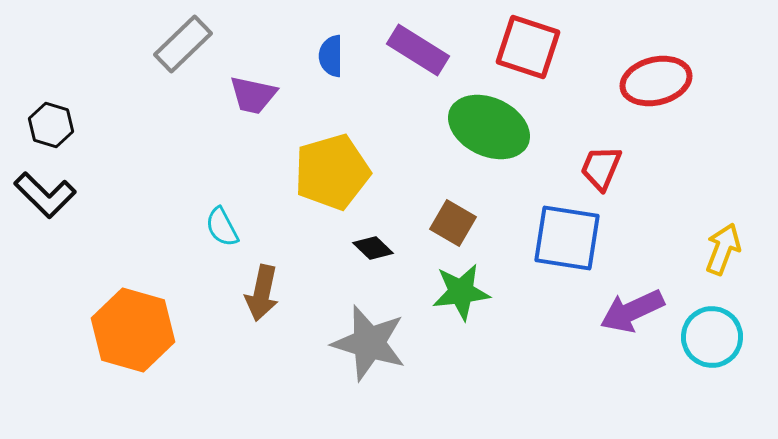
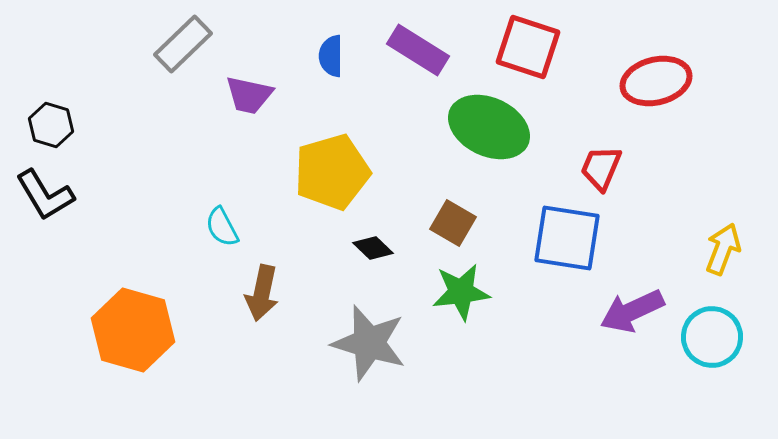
purple trapezoid: moved 4 px left
black L-shape: rotated 14 degrees clockwise
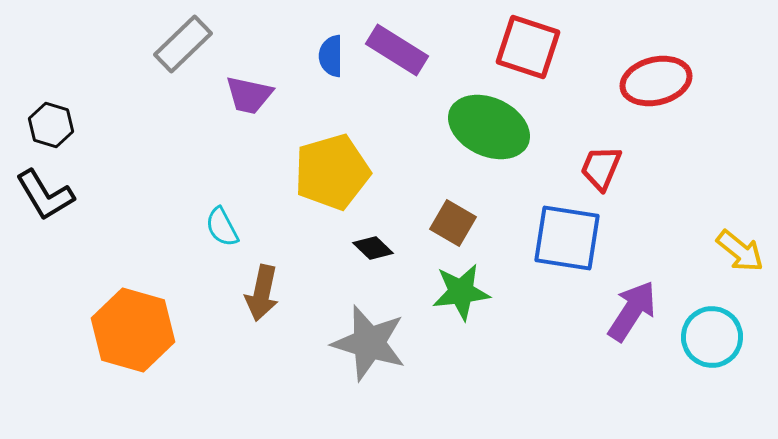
purple rectangle: moved 21 px left
yellow arrow: moved 17 px right, 2 px down; rotated 108 degrees clockwise
purple arrow: rotated 148 degrees clockwise
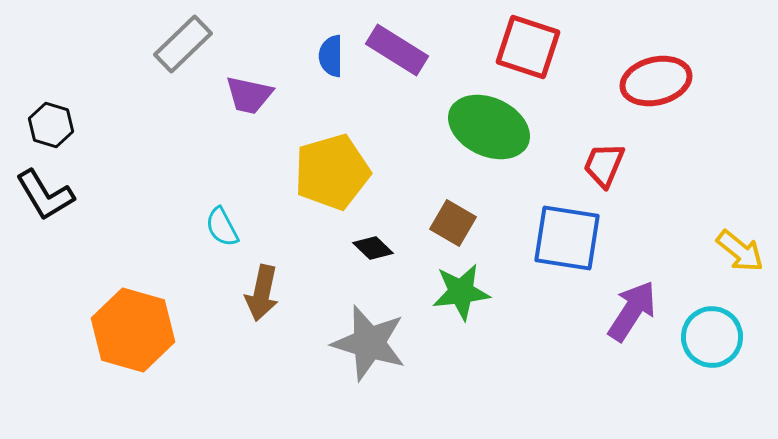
red trapezoid: moved 3 px right, 3 px up
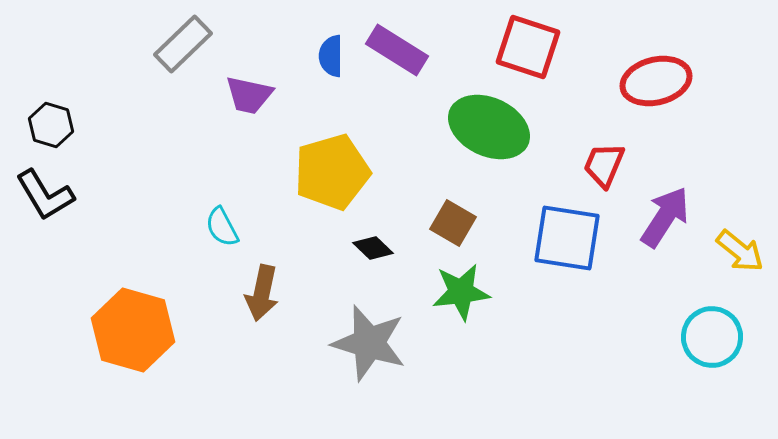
purple arrow: moved 33 px right, 94 px up
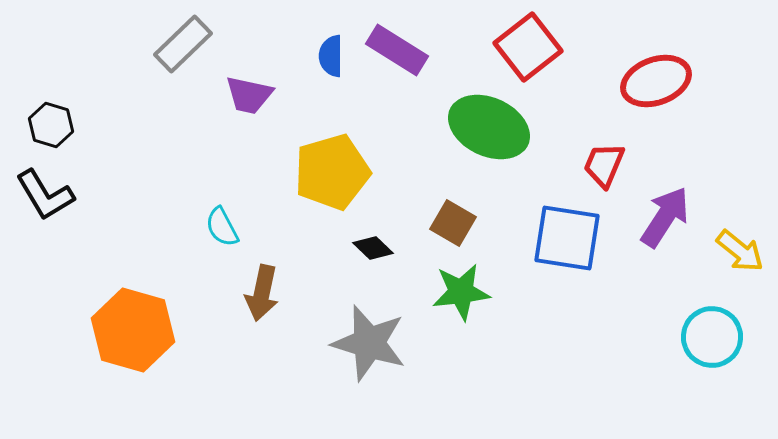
red square: rotated 34 degrees clockwise
red ellipse: rotated 6 degrees counterclockwise
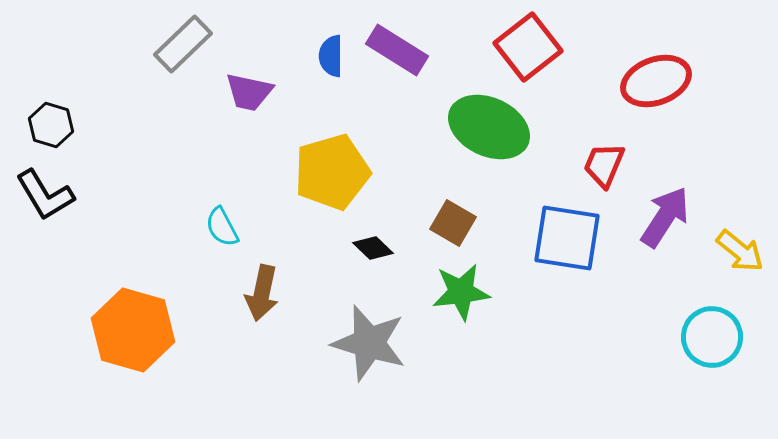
purple trapezoid: moved 3 px up
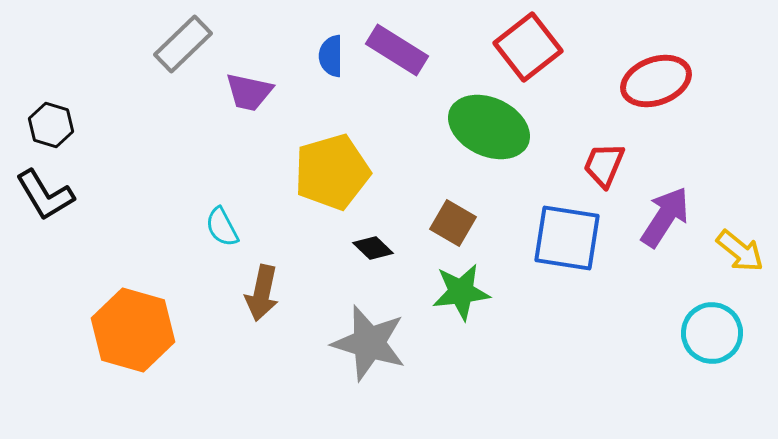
cyan circle: moved 4 px up
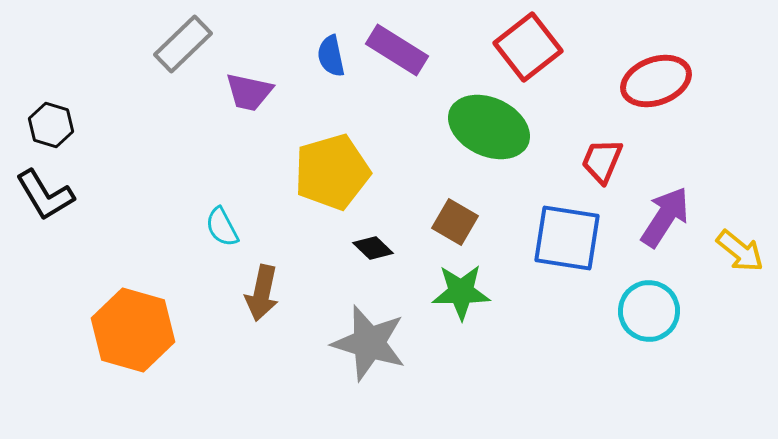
blue semicircle: rotated 12 degrees counterclockwise
red trapezoid: moved 2 px left, 4 px up
brown square: moved 2 px right, 1 px up
green star: rotated 6 degrees clockwise
cyan circle: moved 63 px left, 22 px up
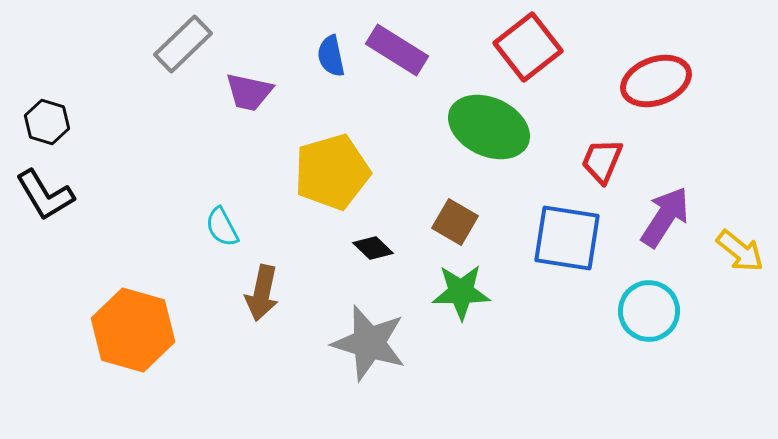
black hexagon: moved 4 px left, 3 px up
